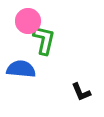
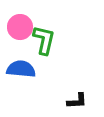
pink circle: moved 8 px left, 6 px down
black L-shape: moved 4 px left, 9 px down; rotated 70 degrees counterclockwise
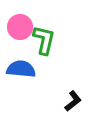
black L-shape: moved 4 px left; rotated 35 degrees counterclockwise
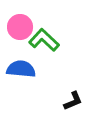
green L-shape: rotated 60 degrees counterclockwise
black L-shape: rotated 15 degrees clockwise
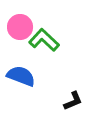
blue semicircle: moved 7 px down; rotated 16 degrees clockwise
